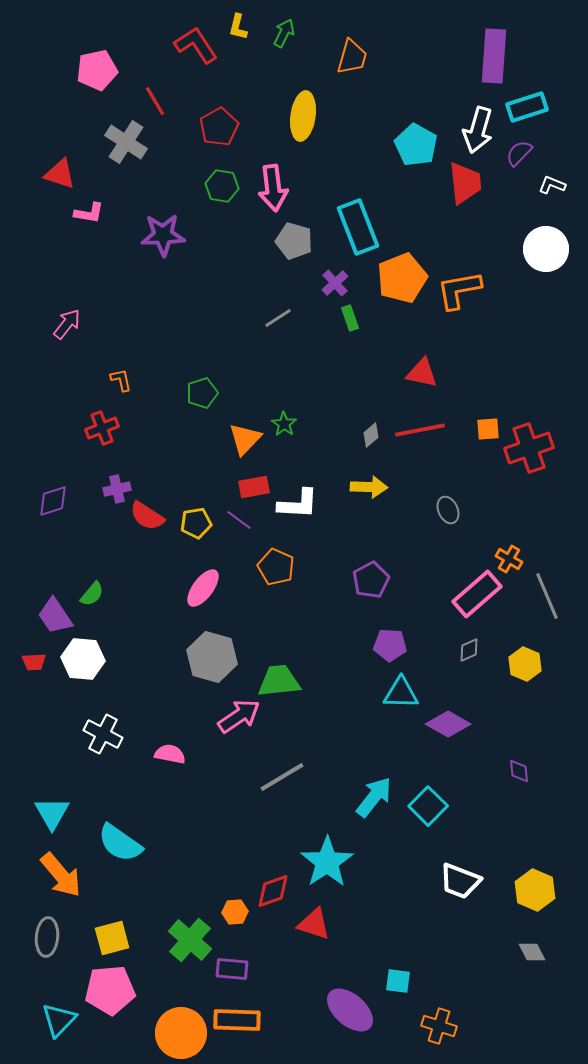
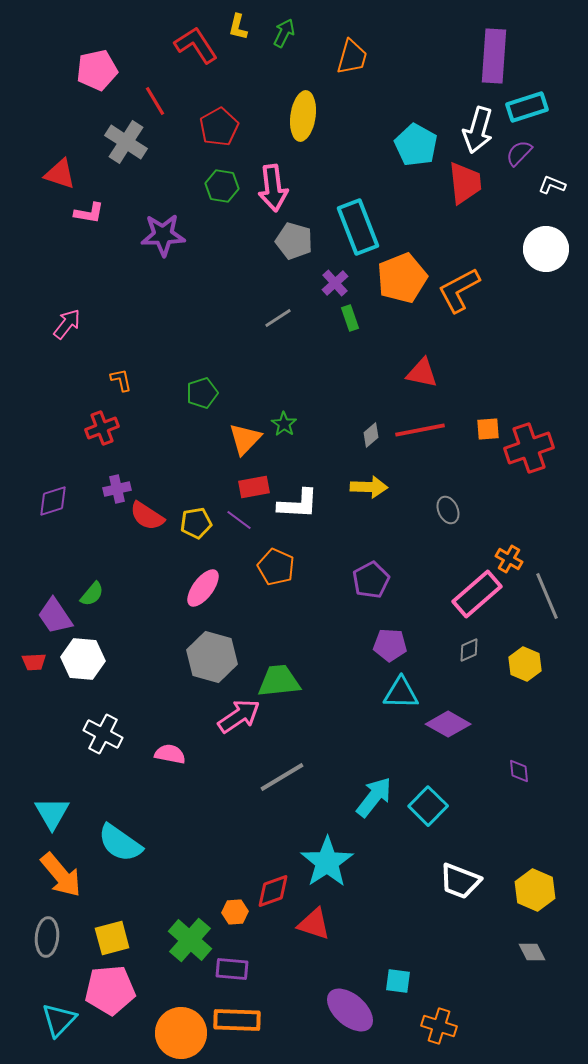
orange L-shape at (459, 290): rotated 18 degrees counterclockwise
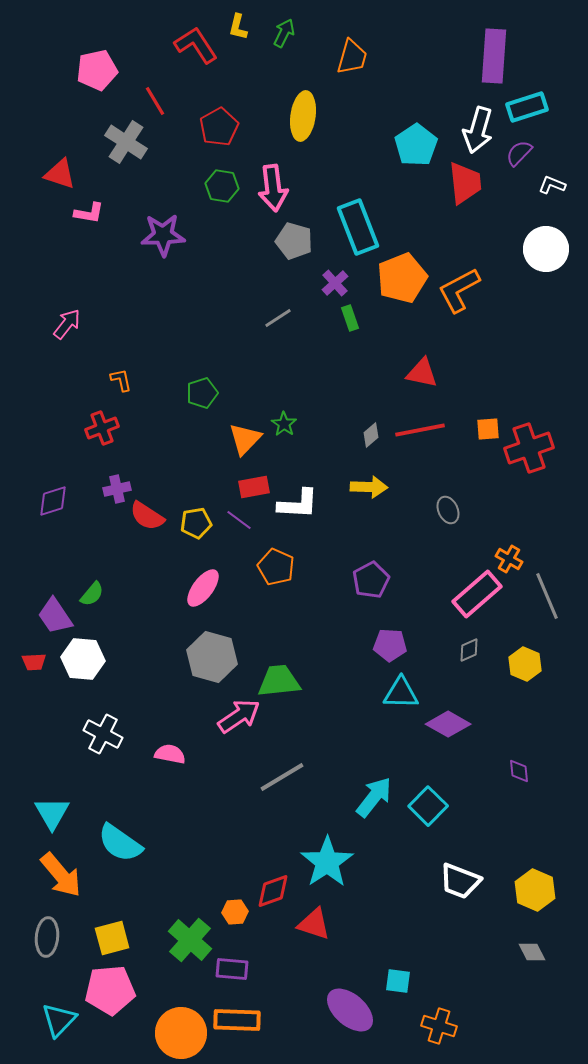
cyan pentagon at (416, 145): rotated 9 degrees clockwise
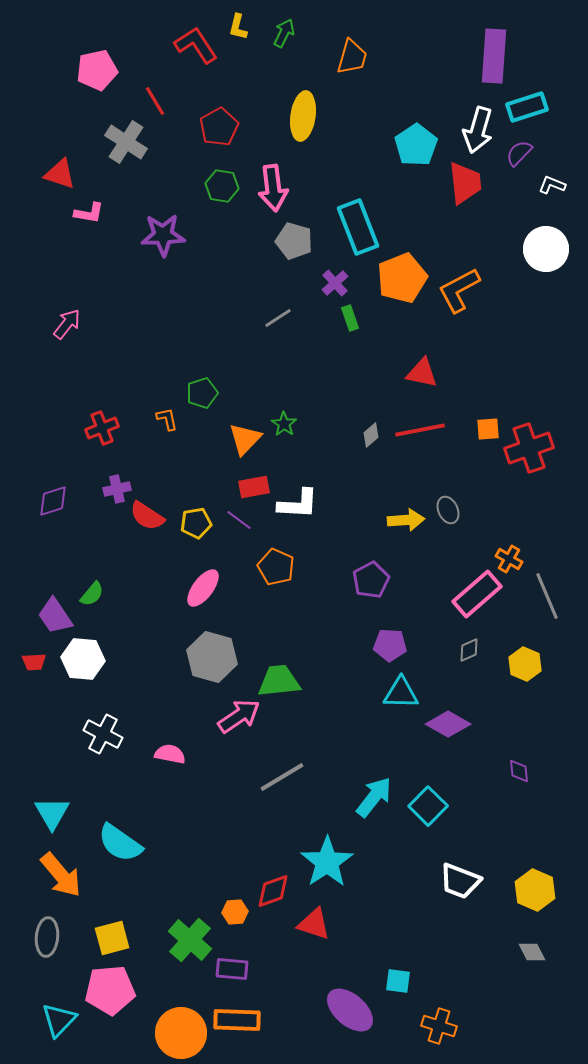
orange L-shape at (121, 380): moved 46 px right, 39 px down
yellow arrow at (369, 487): moved 37 px right, 33 px down; rotated 6 degrees counterclockwise
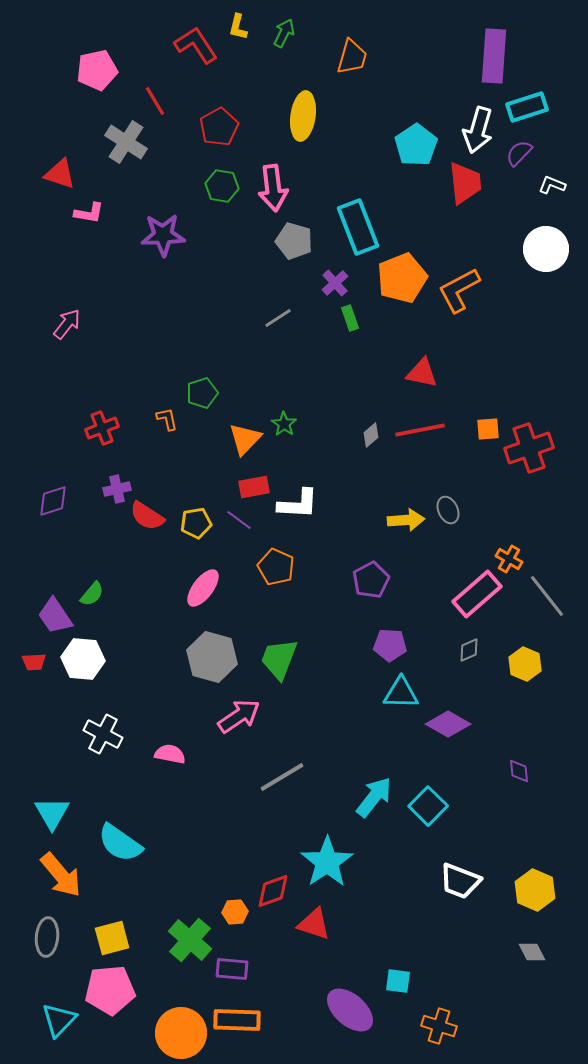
gray line at (547, 596): rotated 15 degrees counterclockwise
green trapezoid at (279, 681): moved 22 px up; rotated 63 degrees counterclockwise
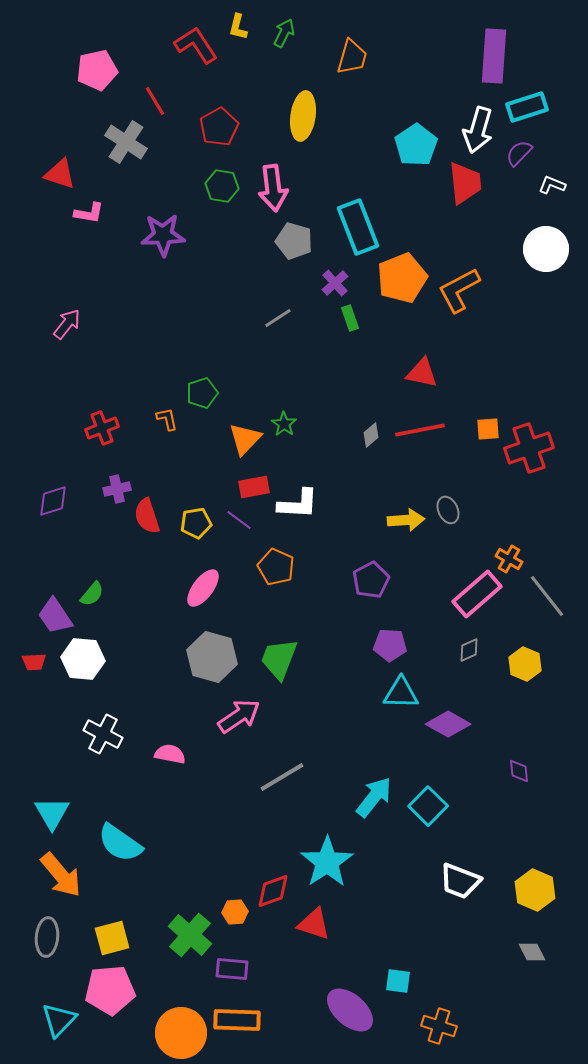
red semicircle at (147, 516): rotated 39 degrees clockwise
green cross at (190, 940): moved 5 px up
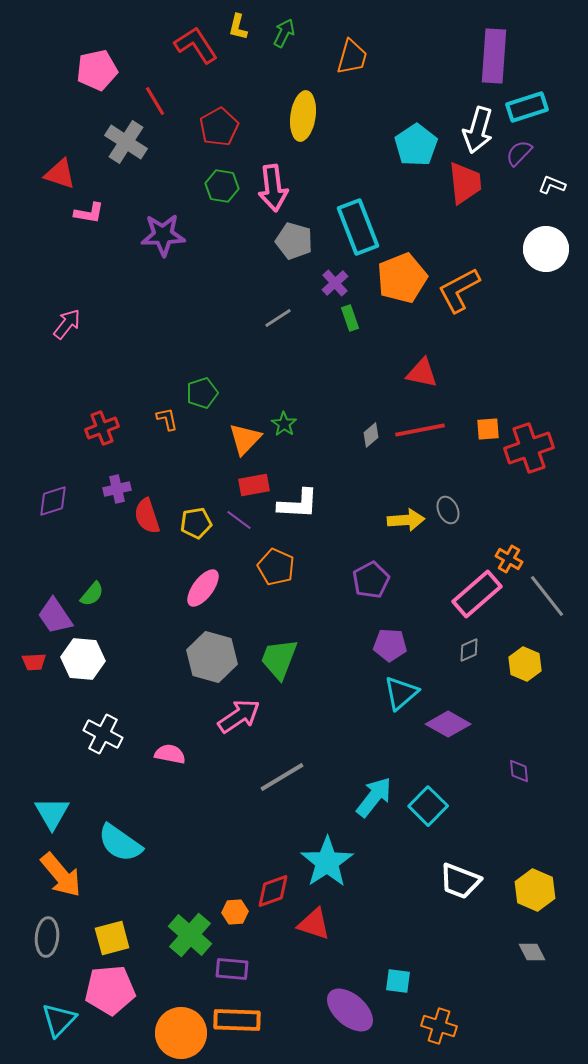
red rectangle at (254, 487): moved 2 px up
cyan triangle at (401, 693): rotated 42 degrees counterclockwise
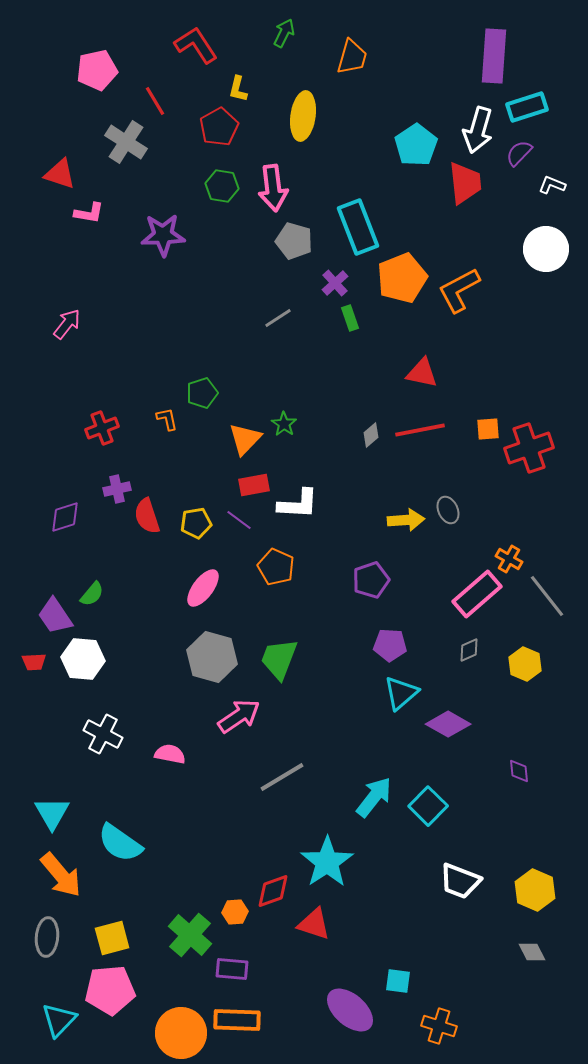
yellow L-shape at (238, 27): moved 62 px down
purple diamond at (53, 501): moved 12 px right, 16 px down
purple pentagon at (371, 580): rotated 9 degrees clockwise
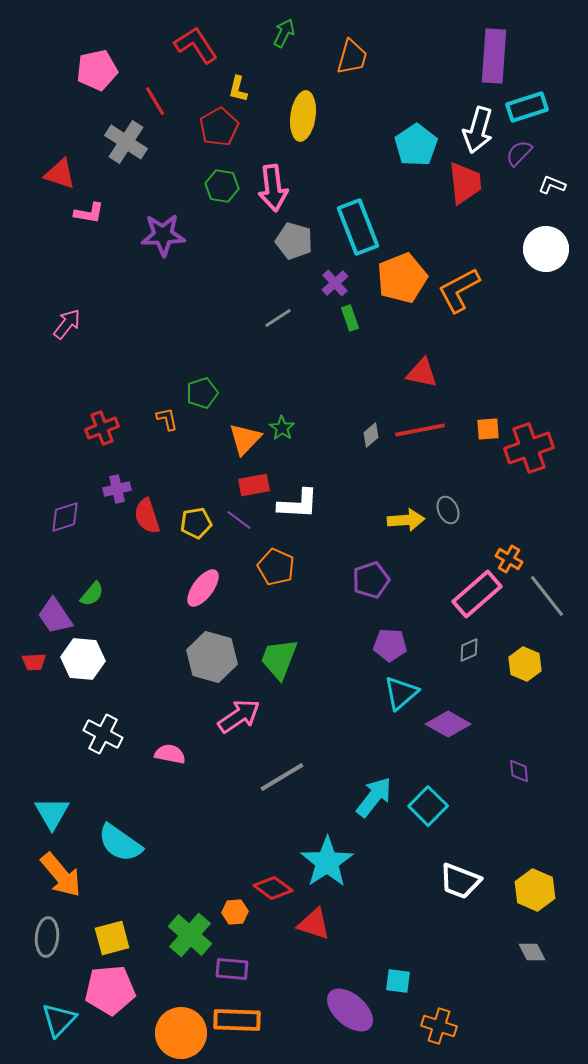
green star at (284, 424): moved 2 px left, 4 px down
red diamond at (273, 891): moved 3 px up; rotated 57 degrees clockwise
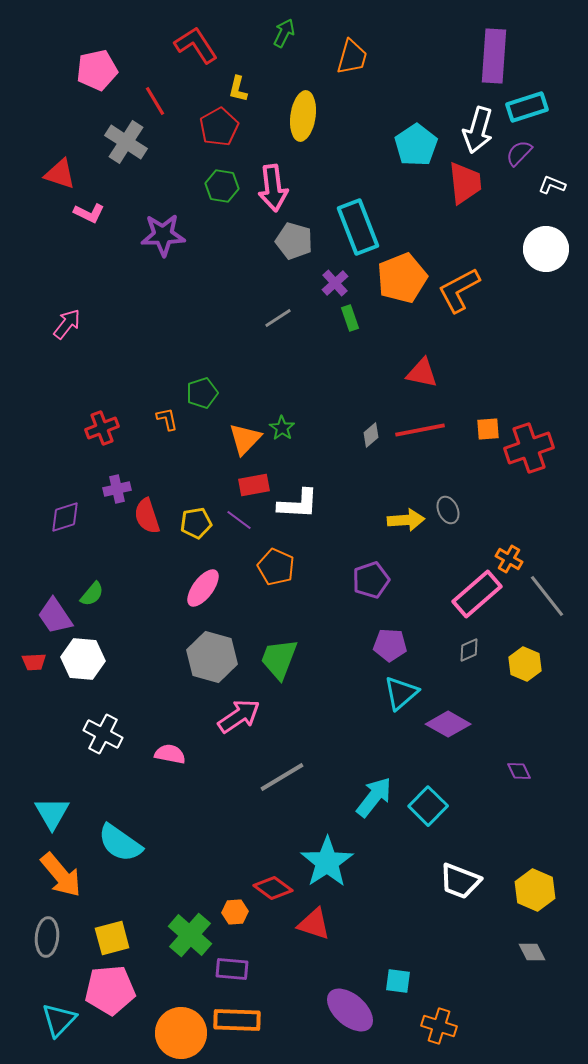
pink L-shape at (89, 213): rotated 16 degrees clockwise
purple diamond at (519, 771): rotated 20 degrees counterclockwise
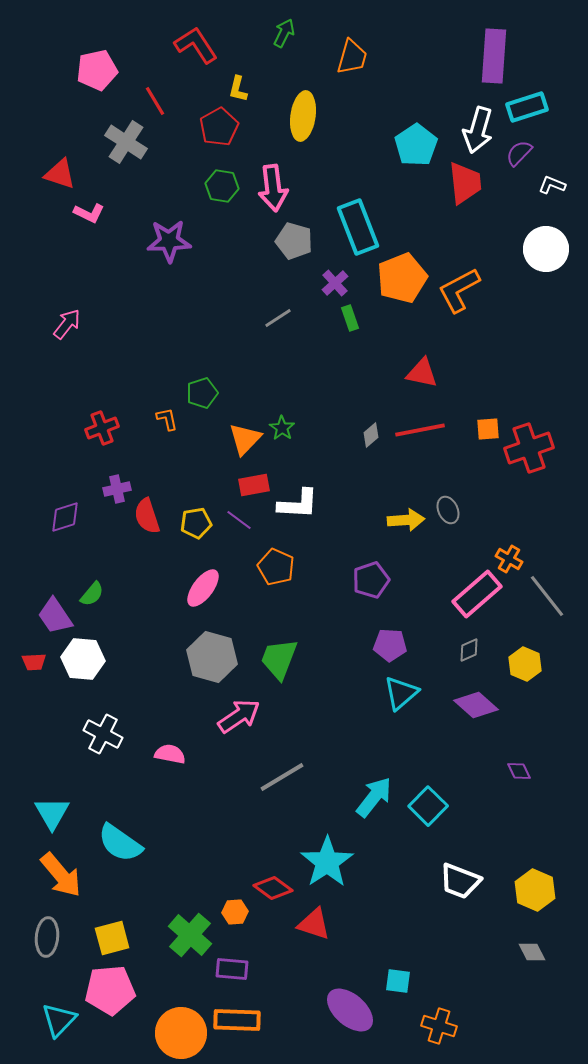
purple star at (163, 235): moved 6 px right, 6 px down
purple diamond at (448, 724): moved 28 px right, 19 px up; rotated 12 degrees clockwise
